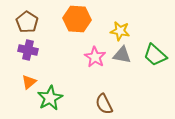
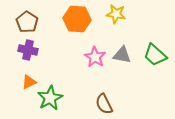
yellow star: moved 4 px left, 17 px up
orange triangle: rotated 14 degrees clockwise
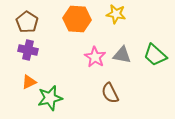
green star: rotated 15 degrees clockwise
brown semicircle: moved 6 px right, 11 px up
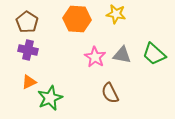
green trapezoid: moved 1 px left, 1 px up
green star: rotated 10 degrees counterclockwise
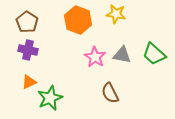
orange hexagon: moved 1 px right, 1 px down; rotated 16 degrees clockwise
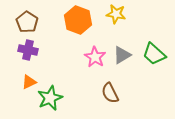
gray triangle: rotated 42 degrees counterclockwise
